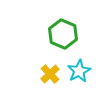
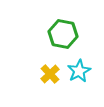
green hexagon: rotated 12 degrees counterclockwise
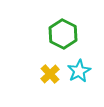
green hexagon: rotated 16 degrees clockwise
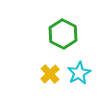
cyan star: moved 2 px down
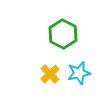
cyan star: rotated 15 degrees clockwise
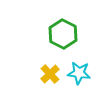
cyan star: rotated 20 degrees clockwise
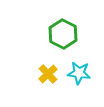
yellow cross: moved 2 px left
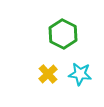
cyan star: moved 1 px right, 1 px down
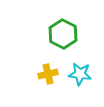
yellow cross: rotated 30 degrees clockwise
